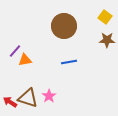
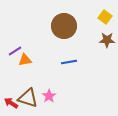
purple line: rotated 16 degrees clockwise
red arrow: moved 1 px right, 1 px down
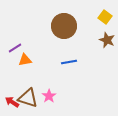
brown star: rotated 21 degrees clockwise
purple line: moved 3 px up
red arrow: moved 1 px right, 1 px up
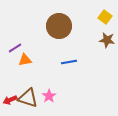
brown circle: moved 5 px left
brown star: rotated 14 degrees counterclockwise
red arrow: moved 2 px left, 2 px up; rotated 56 degrees counterclockwise
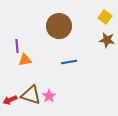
purple line: moved 2 px right, 2 px up; rotated 64 degrees counterclockwise
brown triangle: moved 3 px right, 3 px up
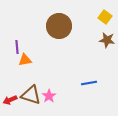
purple line: moved 1 px down
blue line: moved 20 px right, 21 px down
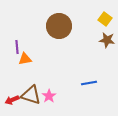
yellow square: moved 2 px down
orange triangle: moved 1 px up
red arrow: moved 2 px right
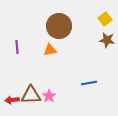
yellow square: rotated 16 degrees clockwise
orange triangle: moved 25 px right, 9 px up
brown triangle: rotated 20 degrees counterclockwise
red arrow: rotated 16 degrees clockwise
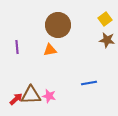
brown circle: moved 1 px left, 1 px up
pink star: rotated 24 degrees counterclockwise
red arrow: moved 4 px right, 1 px up; rotated 144 degrees clockwise
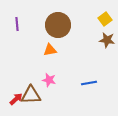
purple line: moved 23 px up
pink star: moved 16 px up
